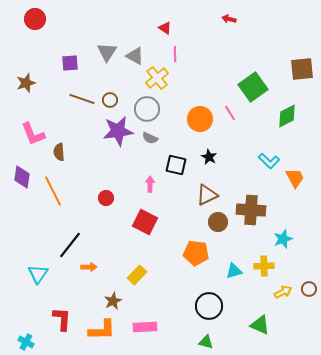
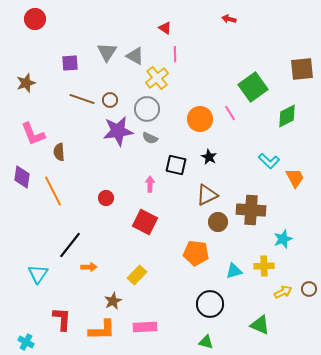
black circle at (209, 306): moved 1 px right, 2 px up
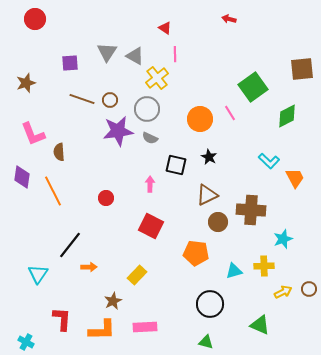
red square at (145, 222): moved 6 px right, 4 px down
